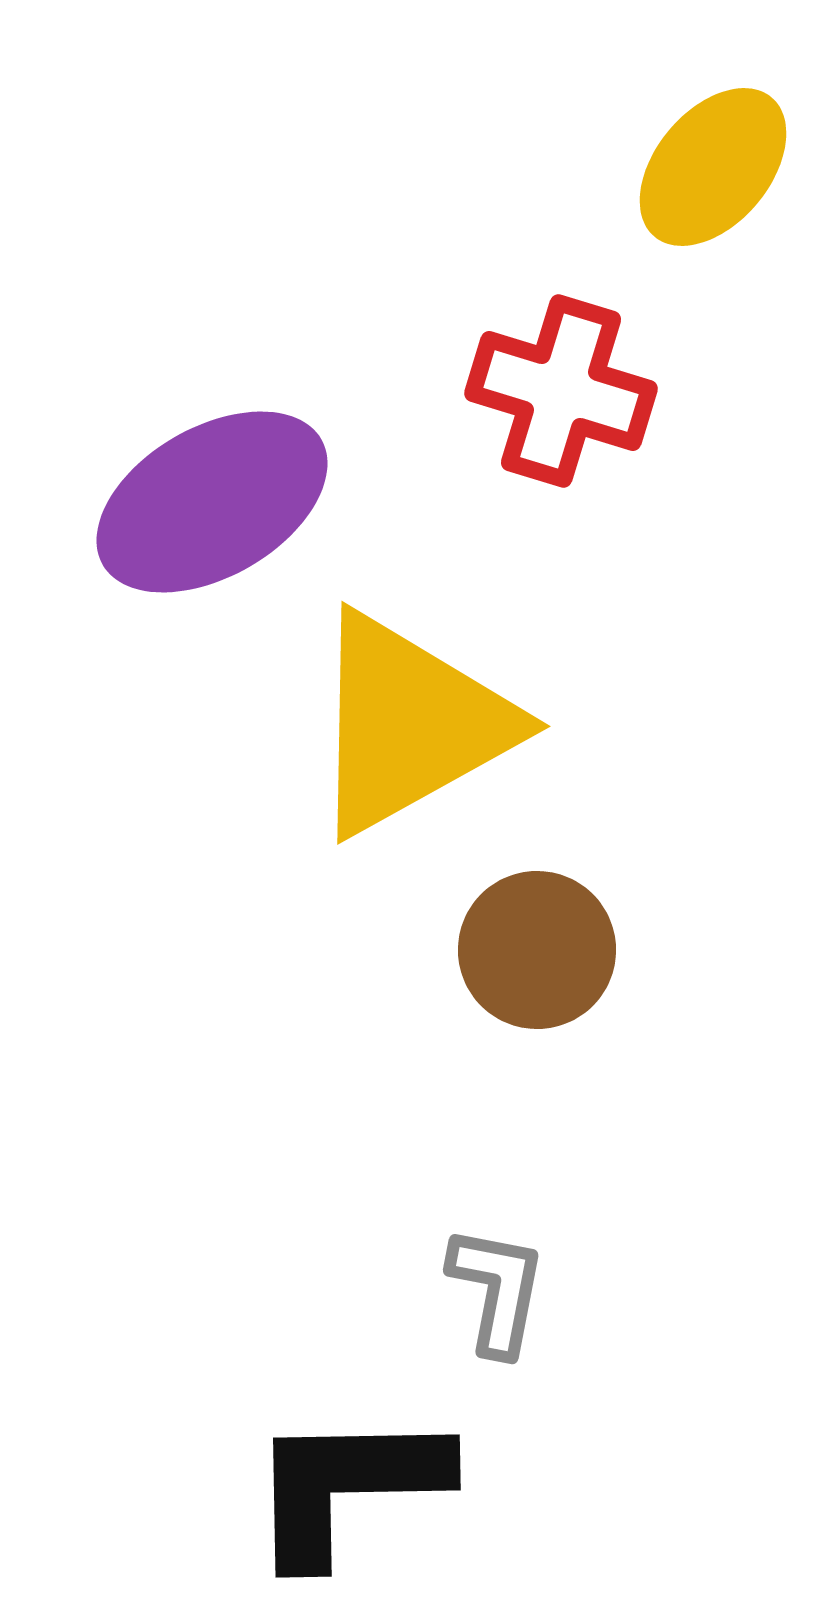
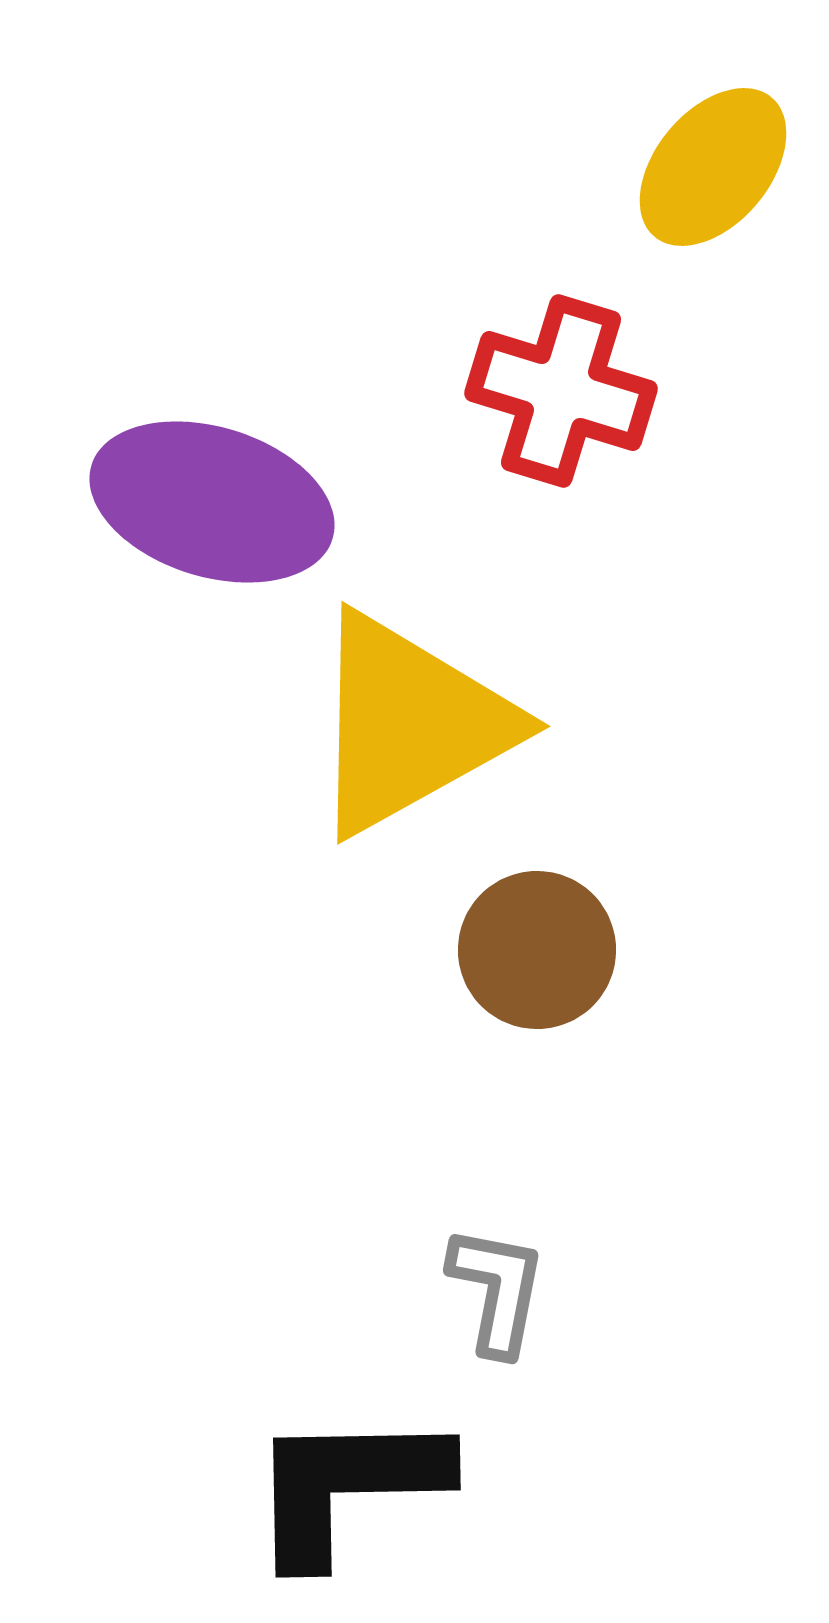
purple ellipse: rotated 47 degrees clockwise
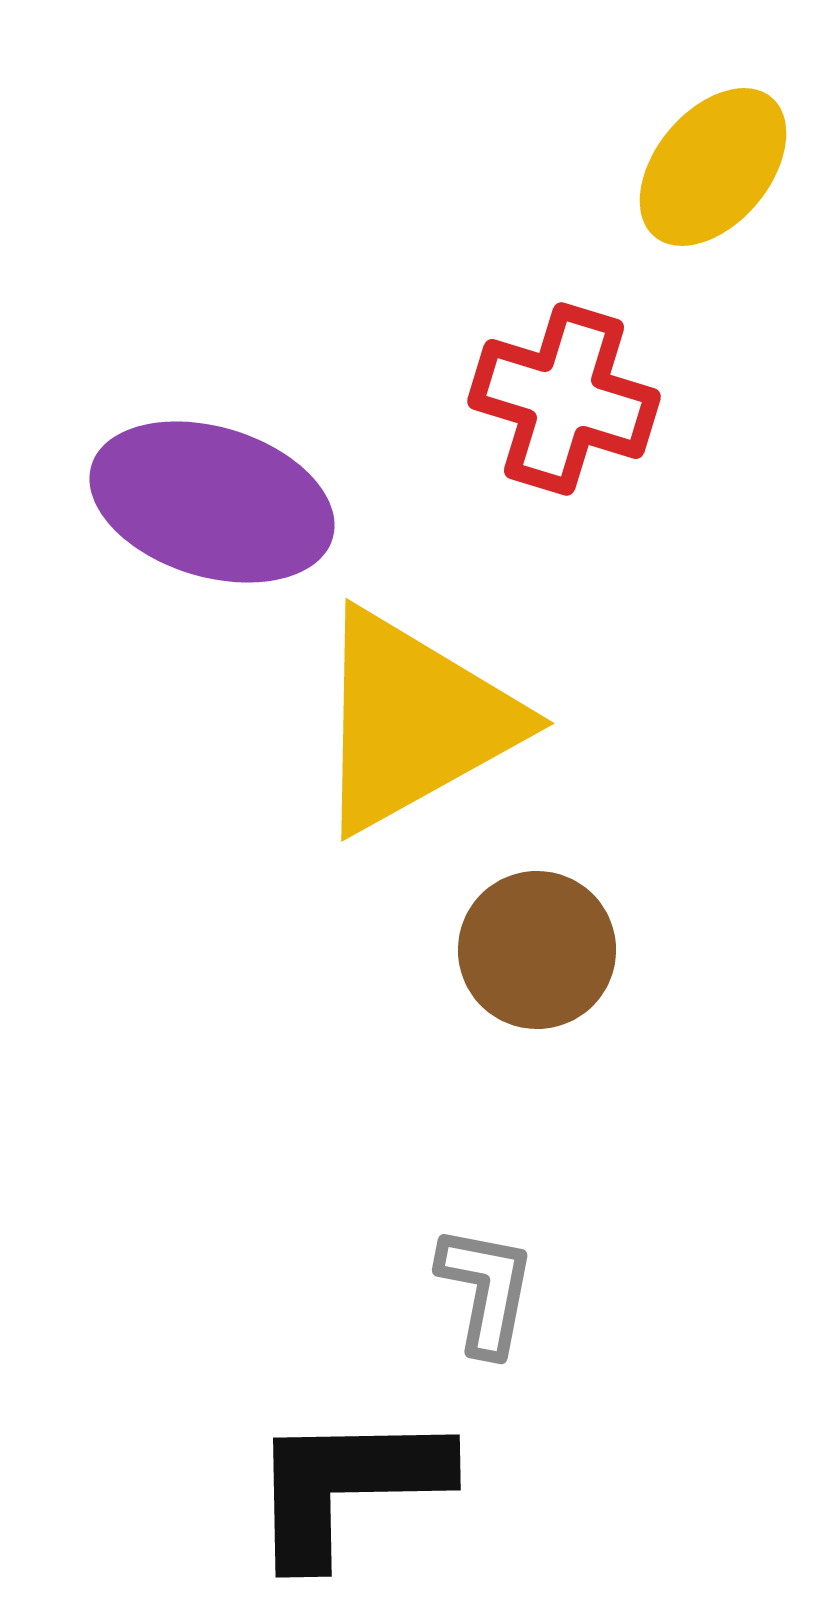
red cross: moved 3 px right, 8 px down
yellow triangle: moved 4 px right, 3 px up
gray L-shape: moved 11 px left
